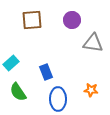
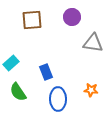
purple circle: moved 3 px up
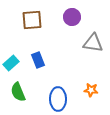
blue rectangle: moved 8 px left, 12 px up
green semicircle: rotated 12 degrees clockwise
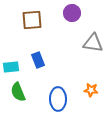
purple circle: moved 4 px up
cyan rectangle: moved 4 px down; rotated 35 degrees clockwise
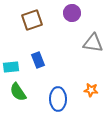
brown square: rotated 15 degrees counterclockwise
green semicircle: rotated 12 degrees counterclockwise
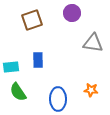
blue rectangle: rotated 21 degrees clockwise
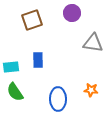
green semicircle: moved 3 px left
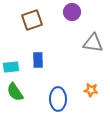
purple circle: moved 1 px up
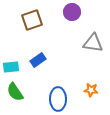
blue rectangle: rotated 56 degrees clockwise
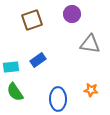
purple circle: moved 2 px down
gray triangle: moved 3 px left, 1 px down
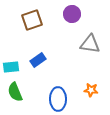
green semicircle: rotated 12 degrees clockwise
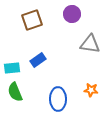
cyan rectangle: moved 1 px right, 1 px down
